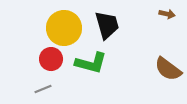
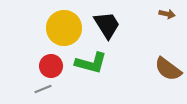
black trapezoid: rotated 16 degrees counterclockwise
red circle: moved 7 px down
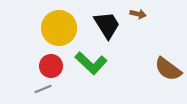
brown arrow: moved 29 px left
yellow circle: moved 5 px left
green L-shape: rotated 28 degrees clockwise
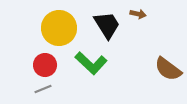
red circle: moved 6 px left, 1 px up
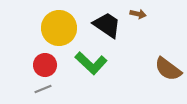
black trapezoid: rotated 24 degrees counterclockwise
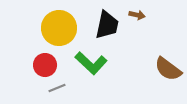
brown arrow: moved 1 px left, 1 px down
black trapezoid: rotated 68 degrees clockwise
gray line: moved 14 px right, 1 px up
